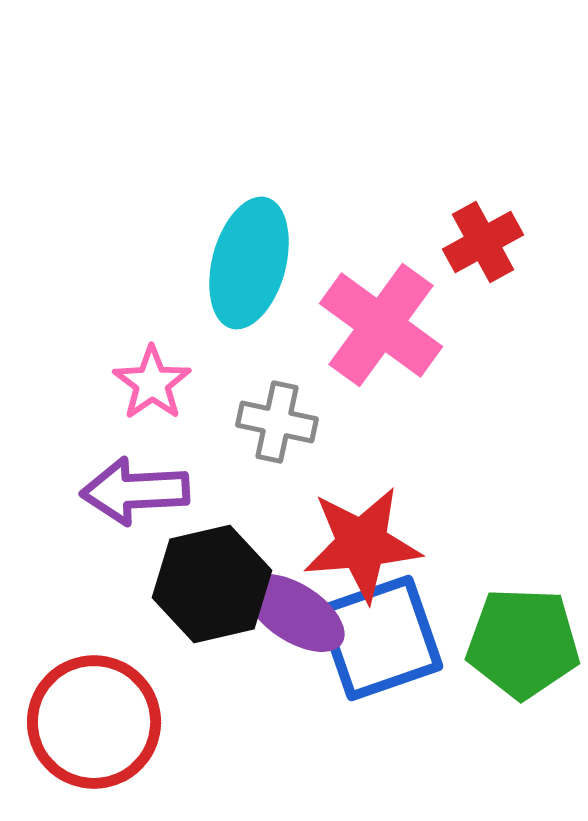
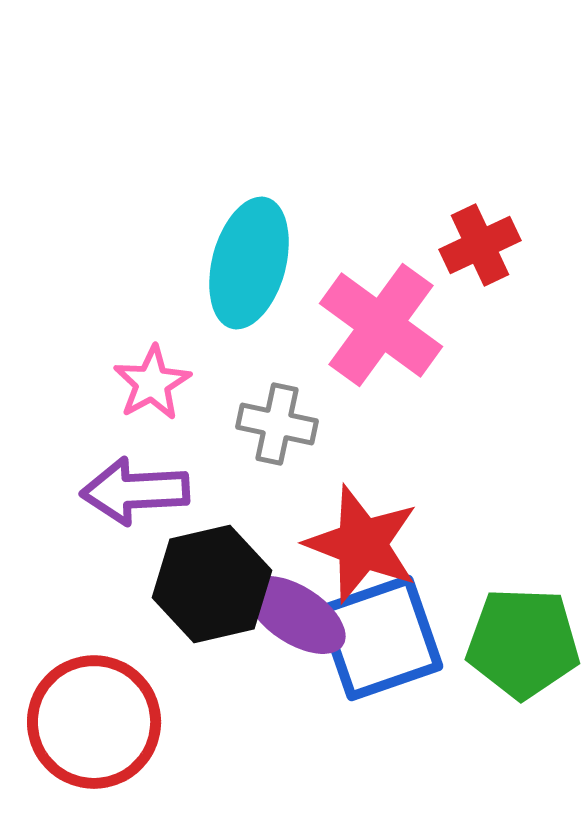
red cross: moved 3 px left, 3 px down; rotated 4 degrees clockwise
pink star: rotated 6 degrees clockwise
gray cross: moved 2 px down
red star: rotated 26 degrees clockwise
purple ellipse: moved 1 px right, 2 px down
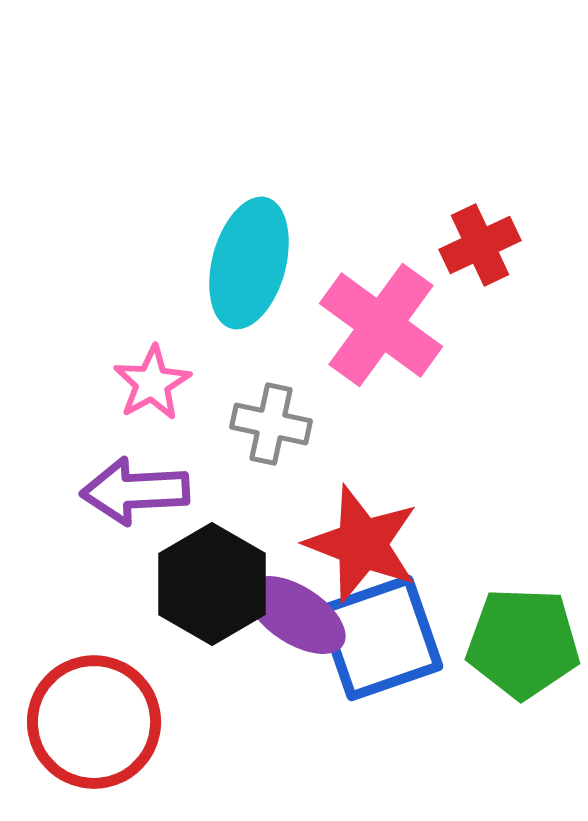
gray cross: moved 6 px left
black hexagon: rotated 17 degrees counterclockwise
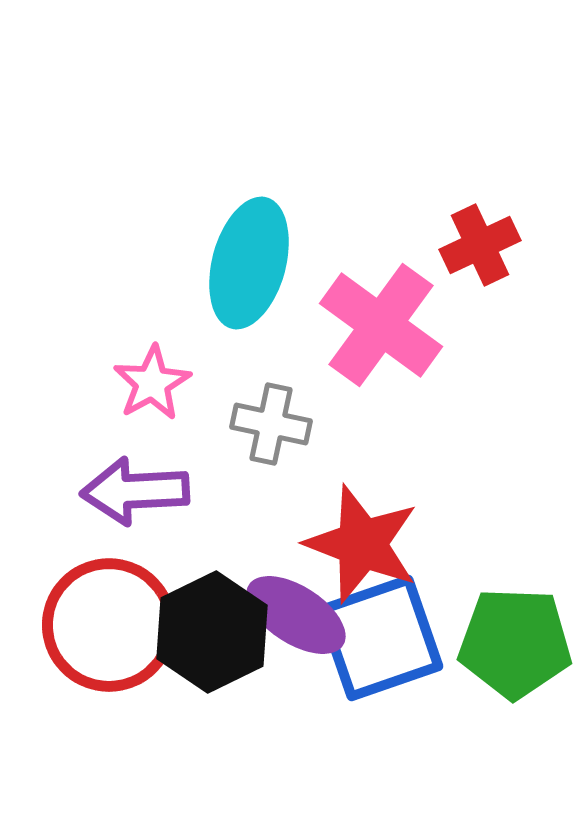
black hexagon: moved 48 px down; rotated 4 degrees clockwise
green pentagon: moved 8 px left
red circle: moved 15 px right, 97 px up
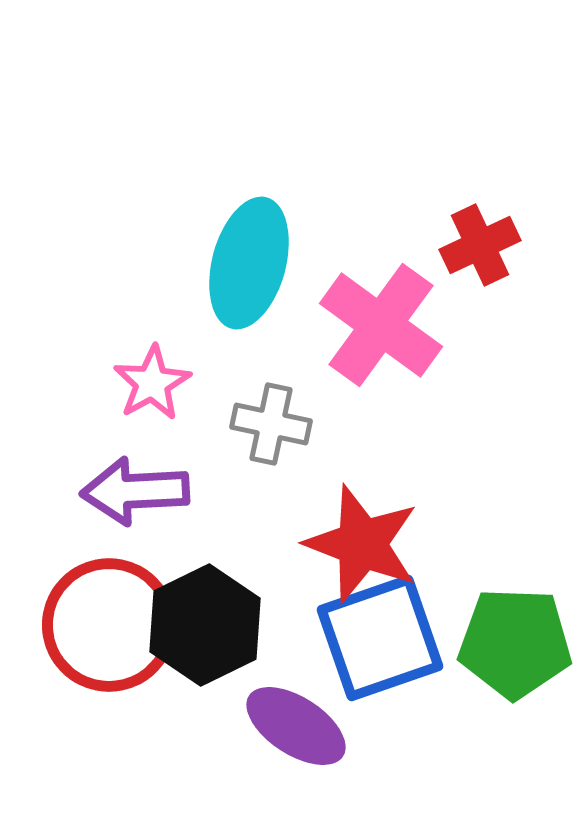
purple ellipse: moved 111 px down
black hexagon: moved 7 px left, 7 px up
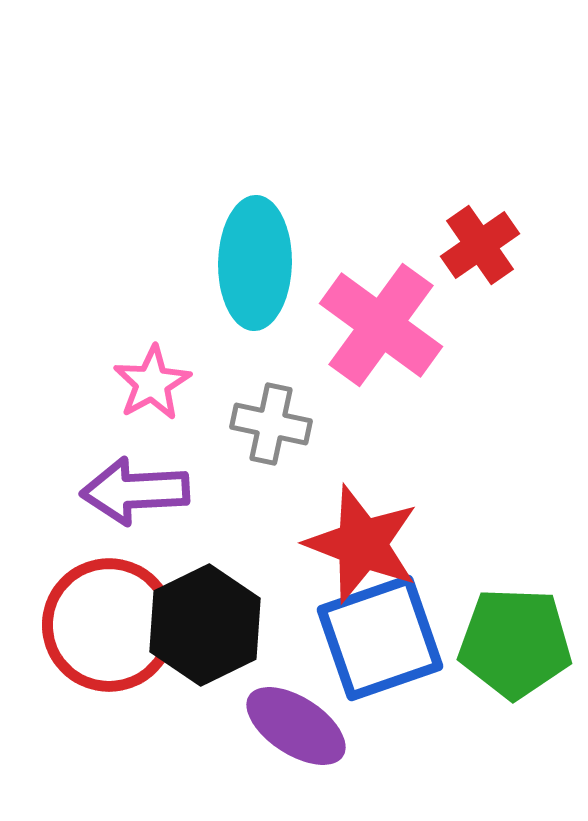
red cross: rotated 10 degrees counterclockwise
cyan ellipse: moved 6 px right; rotated 14 degrees counterclockwise
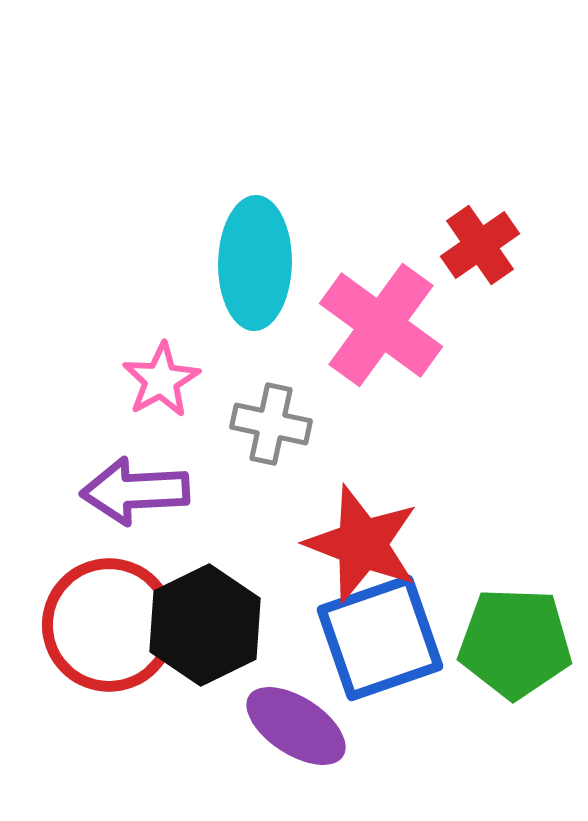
pink star: moved 9 px right, 3 px up
